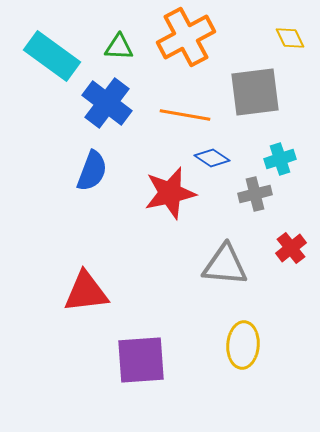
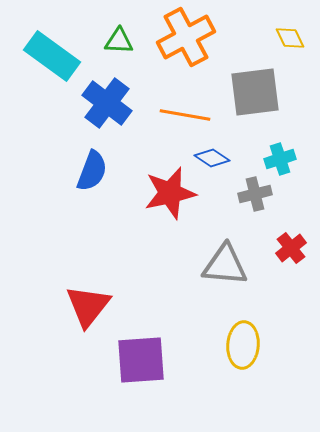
green triangle: moved 6 px up
red triangle: moved 2 px right, 14 px down; rotated 45 degrees counterclockwise
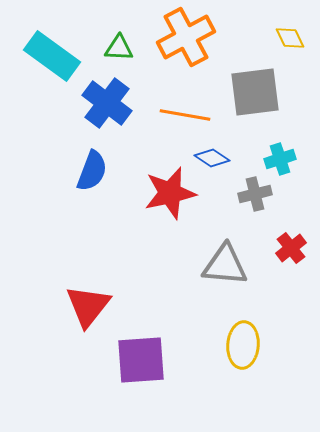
green triangle: moved 7 px down
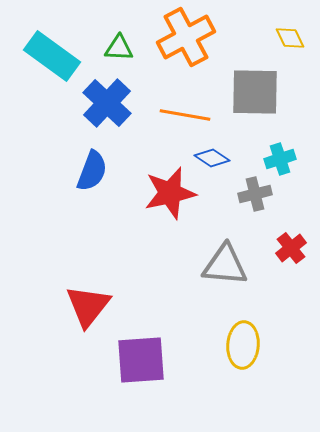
gray square: rotated 8 degrees clockwise
blue cross: rotated 6 degrees clockwise
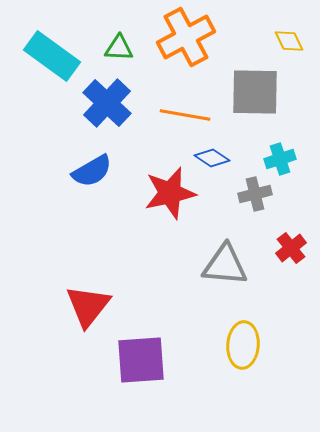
yellow diamond: moved 1 px left, 3 px down
blue semicircle: rotated 39 degrees clockwise
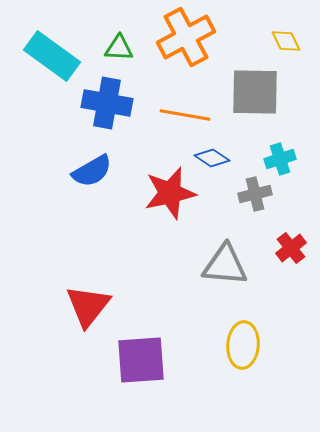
yellow diamond: moved 3 px left
blue cross: rotated 33 degrees counterclockwise
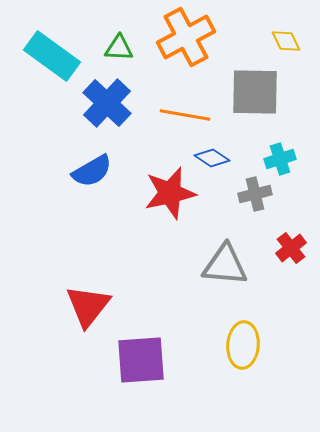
blue cross: rotated 33 degrees clockwise
